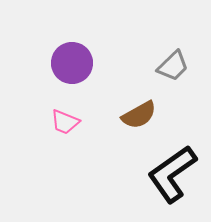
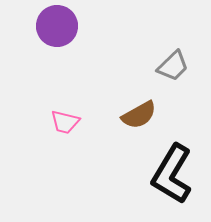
purple circle: moved 15 px left, 37 px up
pink trapezoid: rotated 8 degrees counterclockwise
black L-shape: rotated 24 degrees counterclockwise
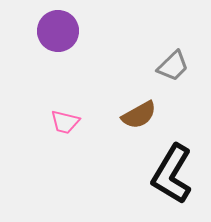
purple circle: moved 1 px right, 5 px down
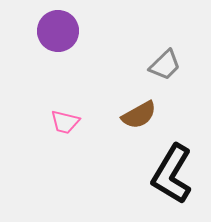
gray trapezoid: moved 8 px left, 1 px up
